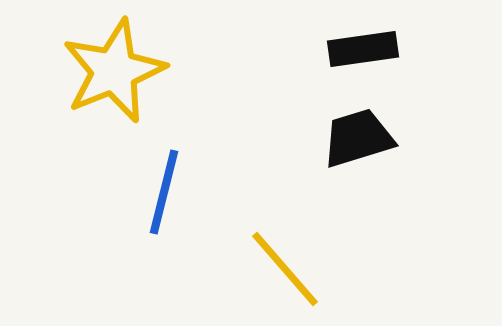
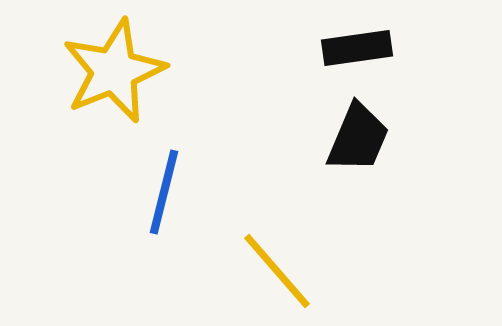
black rectangle: moved 6 px left, 1 px up
black trapezoid: rotated 130 degrees clockwise
yellow line: moved 8 px left, 2 px down
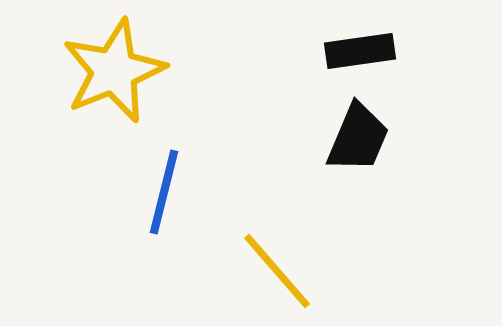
black rectangle: moved 3 px right, 3 px down
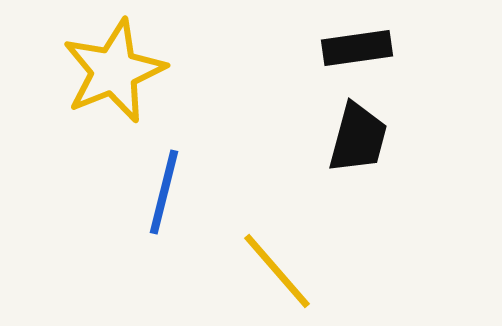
black rectangle: moved 3 px left, 3 px up
black trapezoid: rotated 8 degrees counterclockwise
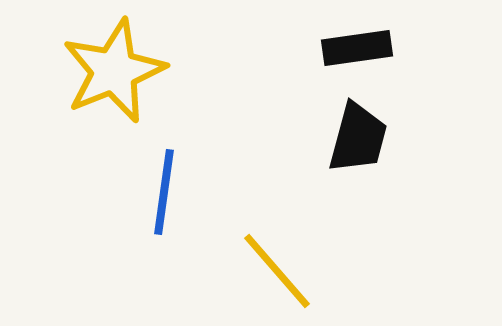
blue line: rotated 6 degrees counterclockwise
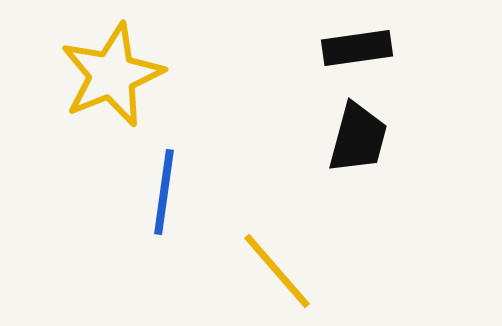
yellow star: moved 2 px left, 4 px down
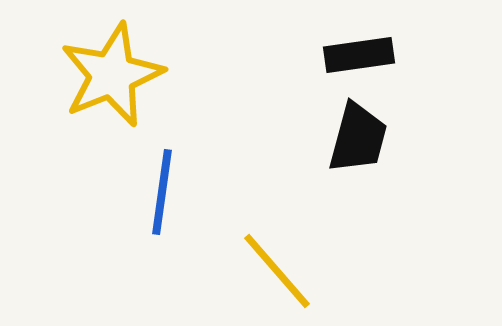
black rectangle: moved 2 px right, 7 px down
blue line: moved 2 px left
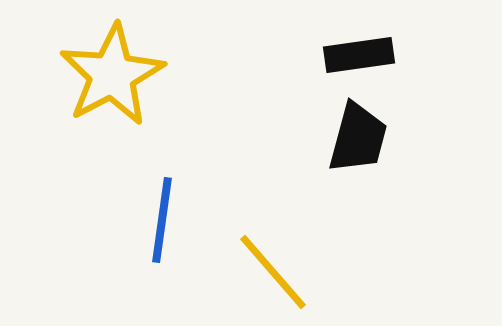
yellow star: rotated 6 degrees counterclockwise
blue line: moved 28 px down
yellow line: moved 4 px left, 1 px down
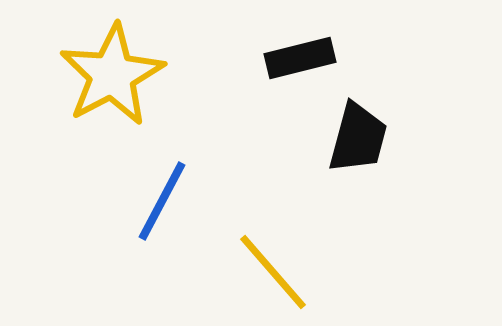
black rectangle: moved 59 px left, 3 px down; rotated 6 degrees counterclockwise
blue line: moved 19 px up; rotated 20 degrees clockwise
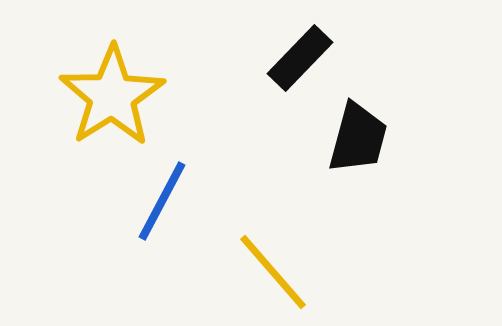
black rectangle: rotated 32 degrees counterclockwise
yellow star: moved 21 px down; rotated 4 degrees counterclockwise
